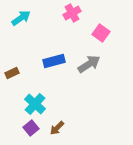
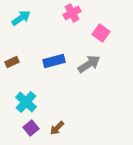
brown rectangle: moved 11 px up
cyan cross: moved 9 px left, 2 px up
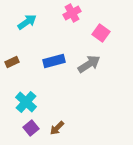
cyan arrow: moved 6 px right, 4 px down
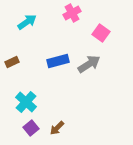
blue rectangle: moved 4 px right
